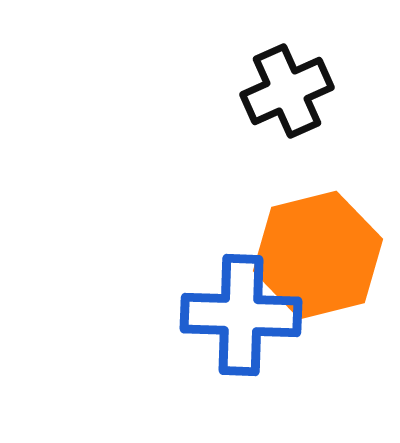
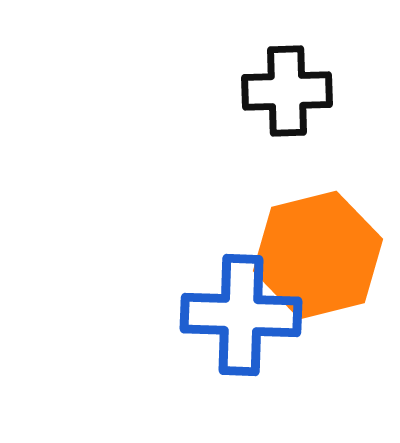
black cross: rotated 22 degrees clockwise
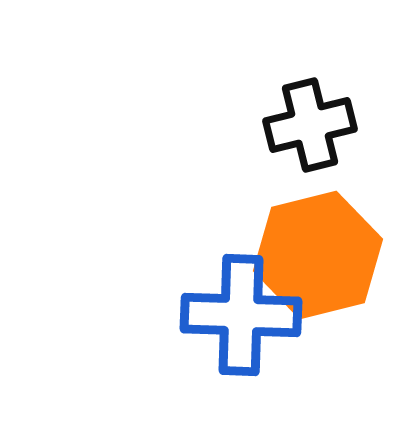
black cross: moved 23 px right, 34 px down; rotated 12 degrees counterclockwise
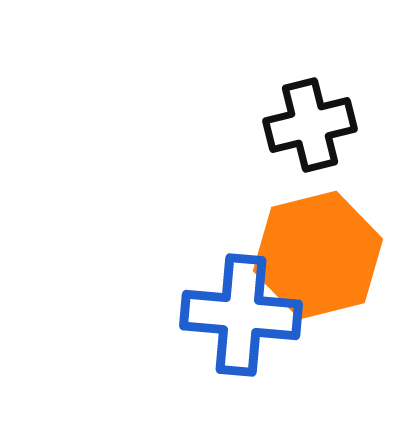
blue cross: rotated 3 degrees clockwise
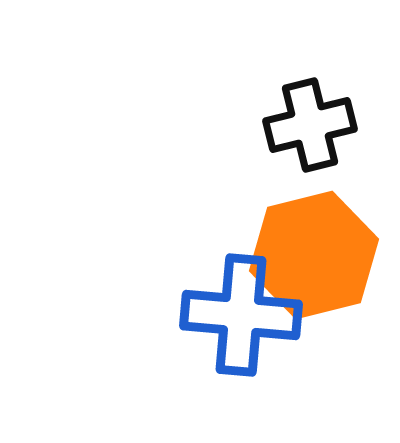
orange hexagon: moved 4 px left
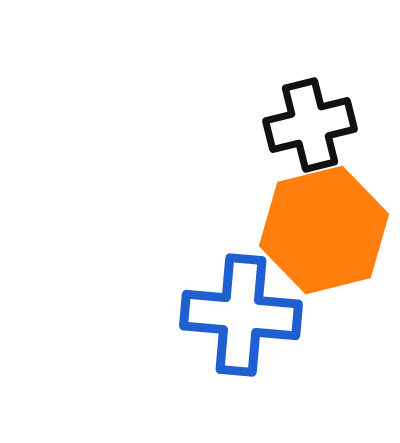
orange hexagon: moved 10 px right, 25 px up
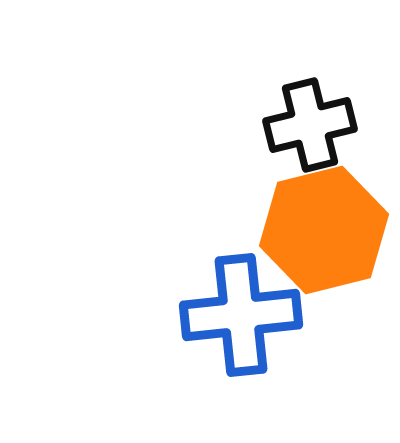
blue cross: rotated 11 degrees counterclockwise
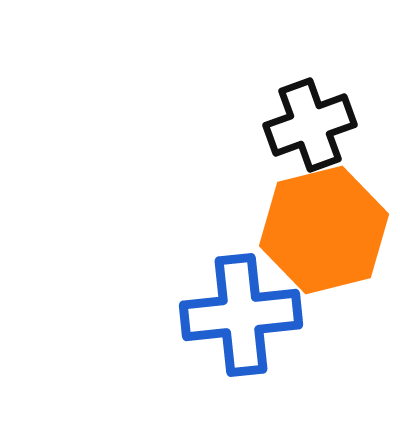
black cross: rotated 6 degrees counterclockwise
